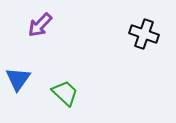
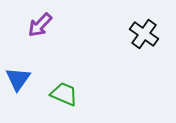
black cross: rotated 16 degrees clockwise
green trapezoid: moved 1 px left, 1 px down; rotated 20 degrees counterclockwise
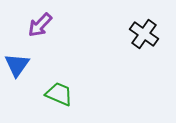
blue triangle: moved 1 px left, 14 px up
green trapezoid: moved 5 px left
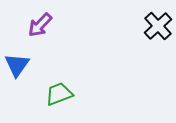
black cross: moved 14 px right, 8 px up; rotated 12 degrees clockwise
green trapezoid: rotated 44 degrees counterclockwise
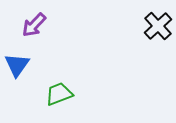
purple arrow: moved 6 px left
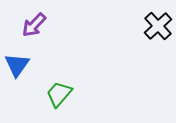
green trapezoid: rotated 28 degrees counterclockwise
